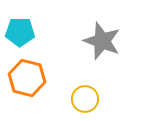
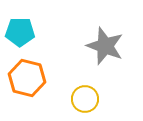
gray star: moved 3 px right, 5 px down
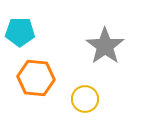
gray star: rotated 15 degrees clockwise
orange hexagon: moved 9 px right; rotated 9 degrees counterclockwise
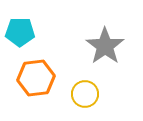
orange hexagon: rotated 12 degrees counterclockwise
yellow circle: moved 5 px up
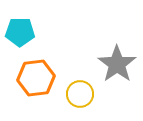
gray star: moved 12 px right, 18 px down
yellow circle: moved 5 px left
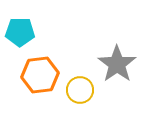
orange hexagon: moved 4 px right, 3 px up
yellow circle: moved 4 px up
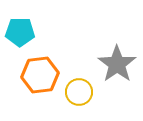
yellow circle: moved 1 px left, 2 px down
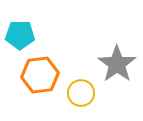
cyan pentagon: moved 3 px down
yellow circle: moved 2 px right, 1 px down
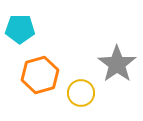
cyan pentagon: moved 6 px up
orange hexagon: rotated 9 degrees counterclockwise
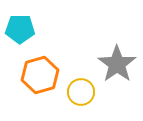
yellow circle: moved 1 px up
